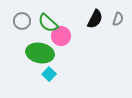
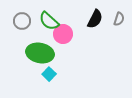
gray semicircle: moved 1 px right
green semicircle: moved 1 px right, 2 px up
pink circle: moved 2 px right, 2 px up
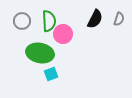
green semicircle: rotated 135 degrees counterclockwise
cyan square: moved 2 px right; rotated 24 degrees clockwise
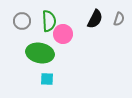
cyan square: moved 4 px left, 5 px down; rotated 24 degrees clockwise
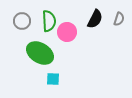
pink circle: moved 4 px right, 2 px up
green ellipse: rotated 20 degrees clockwise
cyan square: moved 6 px right
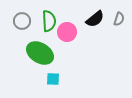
black semicircle: rotated 24 degrees clockwise
